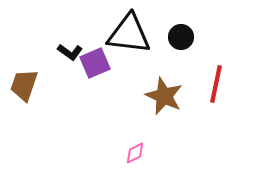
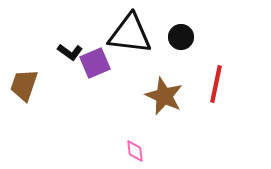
black triangle: moved 1 px right
pink diamond: moved 2 px up; rotated 70 degrees counterclockwise
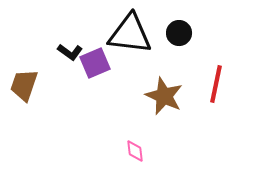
black circle: moved 2 px left, 4 px up
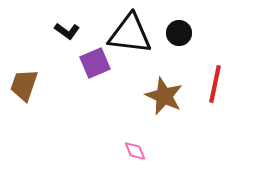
black L-shape: moved 3 px left, 21 px up
red line: moved 1 px left
pink diamond: rotated 15 degrees counterclockwise
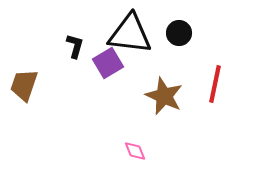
black L-shape: moved 8 px right, 15 px down; rotated 110 degrees counterclockwise
purple square: moved 13 px right; rotated 8 degrees counterclockwise
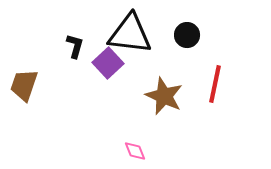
black circle: moved 8 px right, 2 px down
purple square: rotated 12 degrees counterclockwise
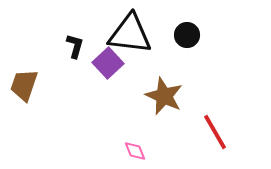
red line: moved 48 px down; rotated 42 degrees counterclockwise
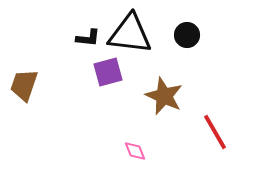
black L-shape: moved 13 px right, 8 px up; rotated 80 degrees clockwise
purple square: moved 9 px down; rotated 28 degrees clockwise
